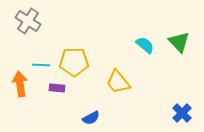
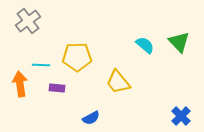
gray cross: rotated 20 degrees clockwise
yellow pentagon: moved 3 px right, 5 px up
blue cross: moved 1 px left, 3 px down
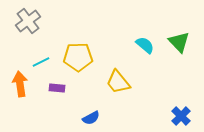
yellow pentagon: moved 1 px right
cyan line: moved 3 px up; rotated 30 degrees counterclockwise
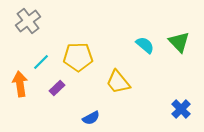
cyan line: rotated 18 degrees counterclockwise
purple rectangle: rotated 49 degrees counterclockwise
blue cross: moved 7 px up
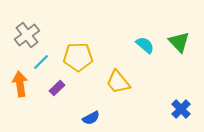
gray cross: moved 1 px left, 14 px down
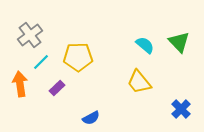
gray cross: moved 3 px right
yellow trapezoid: moved 21 px right
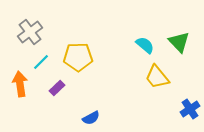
gray cross: moved 3 px up
yellow trapezoid: moved 18 px right, 5 px up
blue cross: moved 9 px right; rotated 12 degrees clockwise
